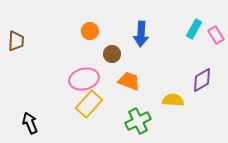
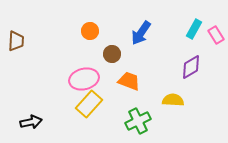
blue arrow: moved 1 px up; rotated 30 degrees clockwise
purple diamond: moved 11 px left, 13 px up
black arrow: moved 1 px right, 1 px up; rotated 100 degrees clockwise
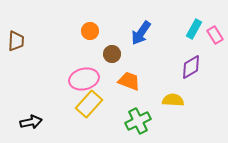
pink rectangle: moved 1 px left
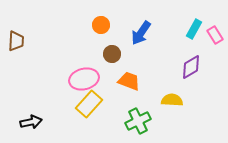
orange circle: moved 11 px right, 6 px up
yellow semicircle: moved 1 px left
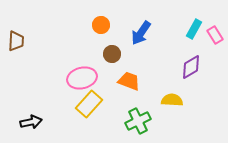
pink ellipse: moved 2 px left, 1 px up
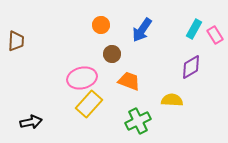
blue arrow: moved 1 px right, 3 px up
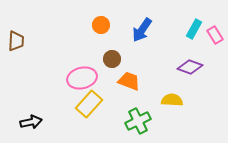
brown circle: moved 5 px down
purple diamond: moved 1 px left; rotated 50 degrees clockwise
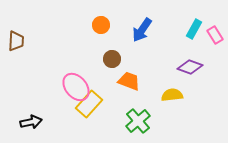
pink ellipse: moved 6 px left, 9 px down; rotated 64 degrees clockwise
yellow semicircle: moved 5 px up; rotated 10 degrees counterclockwise
green cross: rotated 15 degrees counterclockwise
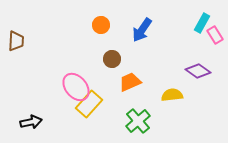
cyan rectangle: moved 8 px right, 6 px up
purple diamond: moved 8 px right, 4 px down; rotated 15 degrees clockwise
orange trapezoid: moved 1 px right, 1 px down; rotated 45 degrees counterclockwise
